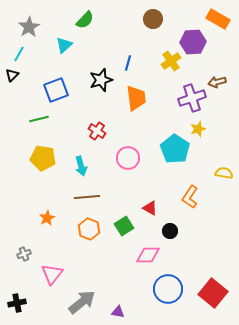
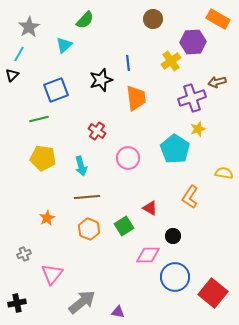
blue line: rotated 21 degrees counterclockwise
black circle: moved 3 px right, 5 px down
blue circle: moved 7 px right, 12 px up
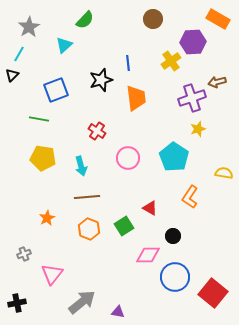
green line: rotated 24 degrees clockwise
cyan pentagon: moved 1 px left, 8 px down
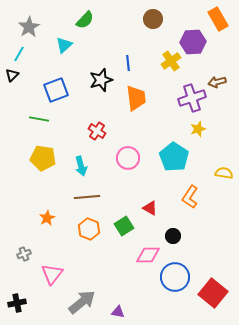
orange rectangle: rotated 30 degrees clockwise
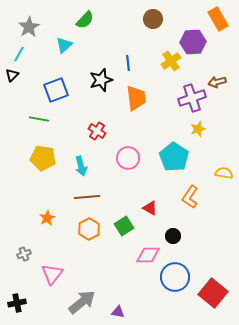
orange hexagon: rotated 10 degrees clockwise
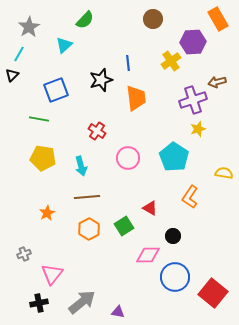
purple cross: moved 1 px right, 2 px down
orange star: moved 5 px up
black cross: moved 22 px right
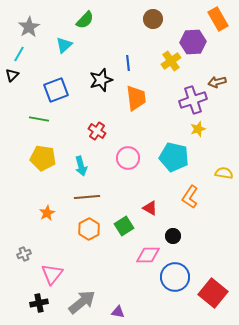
cyan pentagon: rotated 20 degrees counterclockwise
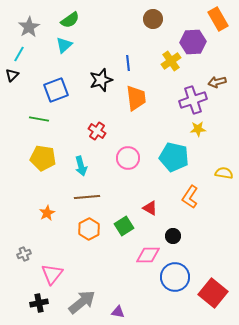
green semicircle: moved 15 px left; rotated 12 degrees clockwise
yellow star: rotated 14 degrees clockwise
